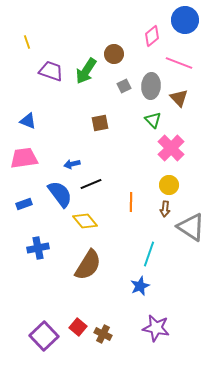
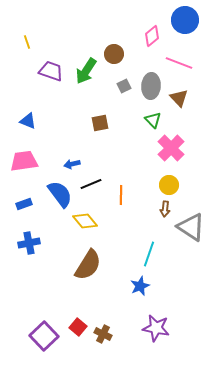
pink trapezoid: moved 3 px down
orange line: moved 10 px left, 7 px up
blue cross: moved 9 px left, 5 px up
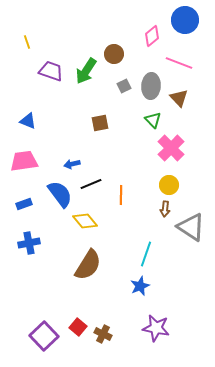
cyan line: moved 3 px left
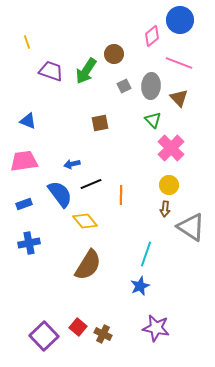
blue circle: moved 5 px left
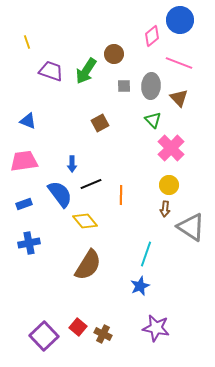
gray square: rotated 24 degrees clockwise
brown square: rotated 18 degrees counterclockwise
blue arrow: rotated 77 degrees counterclockwise
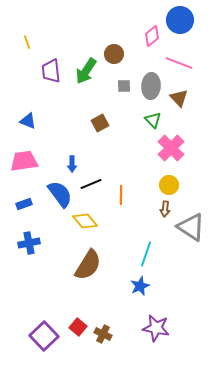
purple trapezoid: rotated 115 degrees counterclockwise
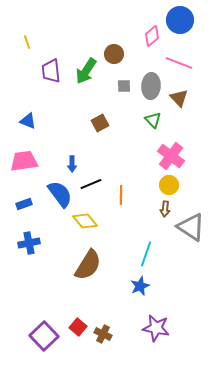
pink cross: moved 8 px down; rotated 8 degrees counterclockwise
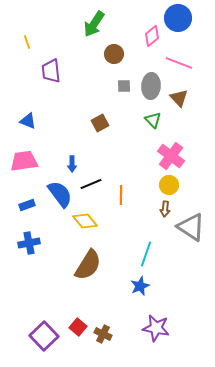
blue circle: moved 2 px left, 2 px up
green arrow: moved 8 px right, 47 px up
blue rectangle: moved 3 px right, 1 px down
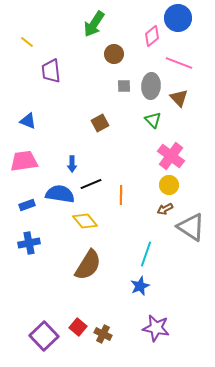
yellow line: rotated 32 degrees counterclockwise
blue semicircle: rotated 44 degrees counterclockwise
brown arrow: rotated 56 degrees clockwise
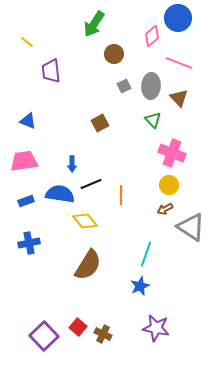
gray square: rotated 24 degrees counterclockwise
pink cross: moved 1 px right, 3 px up; rotated 16 degrees counterclockwise
blue rectangle: moved 1 px left, 4 px up
